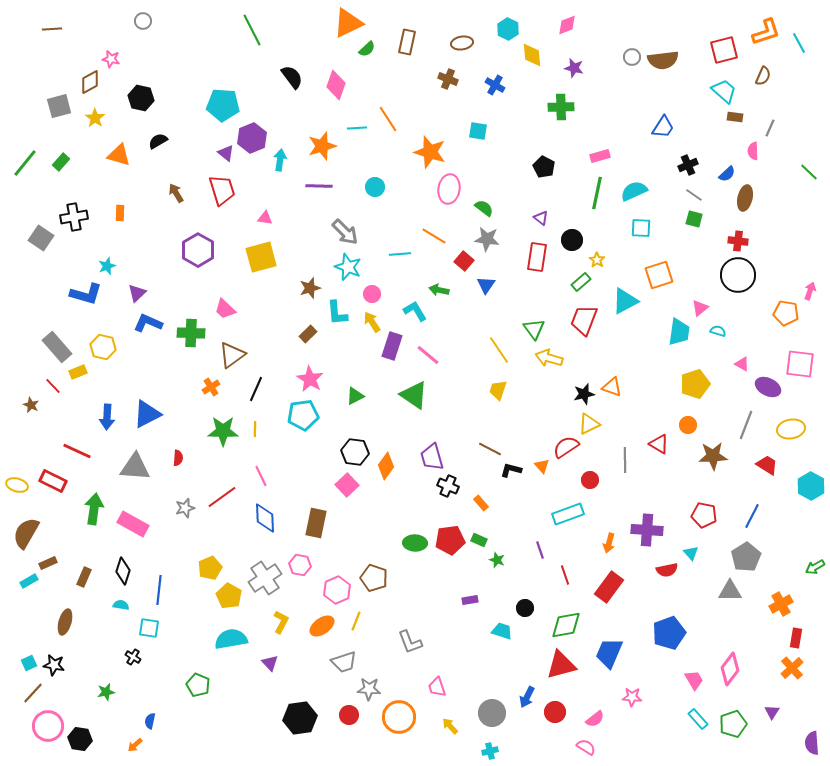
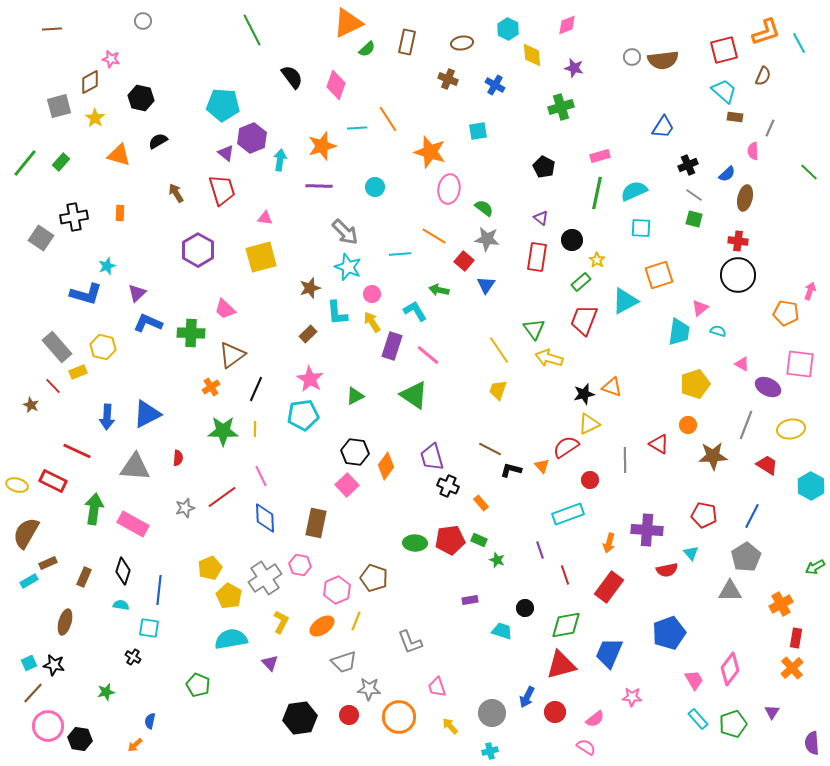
green cross at (561, 107): rotated 15 degrees counterclockwise
cyan square at (478, 131): rotated 18 degrees counterclockwise
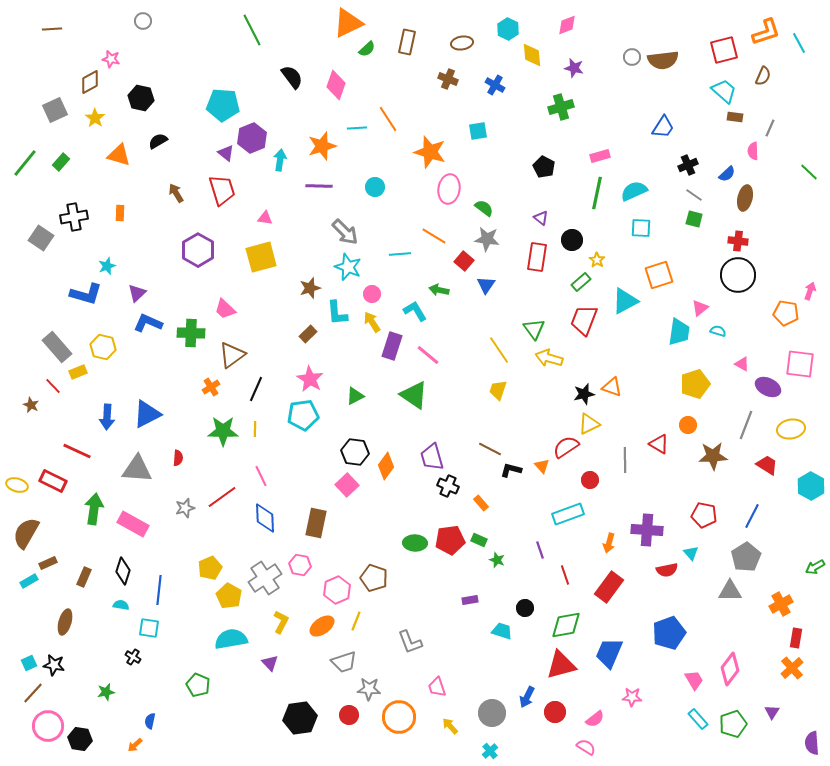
gray square at (59, 106): moved 4 px left, 4 px down; rotated 10 degrees counterclockwise
gray triangle at (135, 467): moved 2 px right, 2 px down
cyan cross at (490, 751): rotated 28 degrees counterclockwise
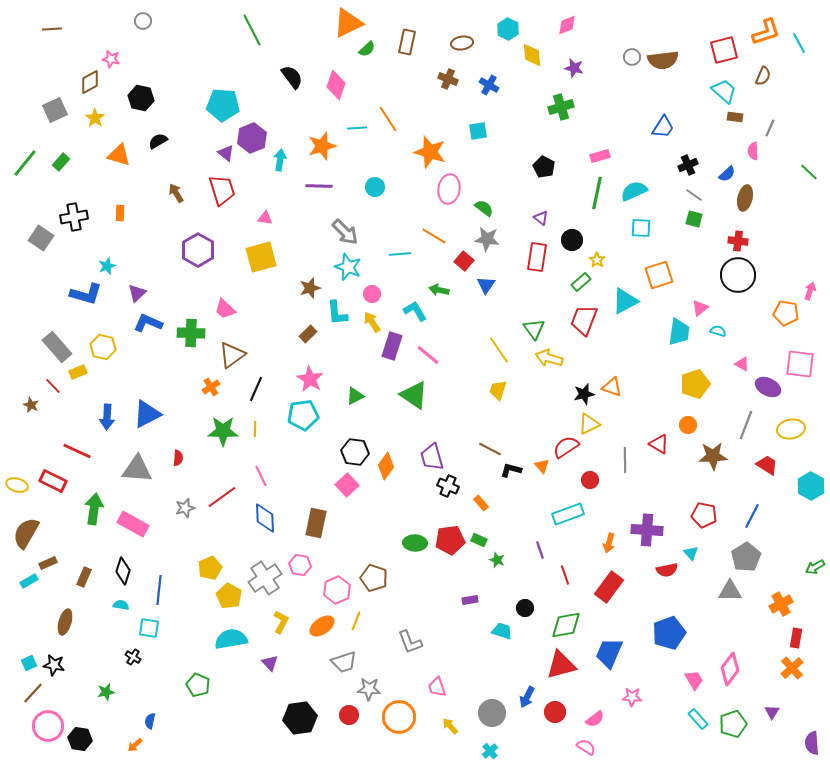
blue cross at (495, 85): moved 6 px left
